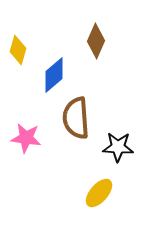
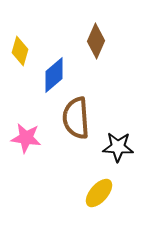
yellow diamond: moved 2 px right, 1 px down
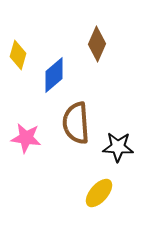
brown diamond: moved 1 px right, 3 px down
yellow diamond: moved 2 px left, 4 px down
brown semicircle: moved 5 px down
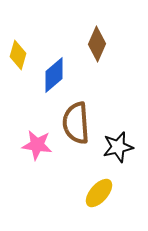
pink star: moved 11 px right, 7 px down
black star: rotated 16 degrees counterclockwise
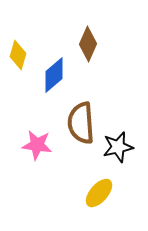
brown diamond: moved 9 px left
brown semicircle: moved 5 px right
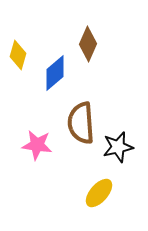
blue diamond: moved 1 px right, 2 px up
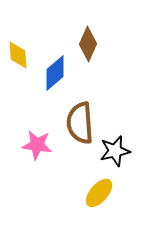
yellow diamond: rotated 20 degrees counterclockwise
brown semicircle: moved 1 px left
black star: moved 3 px left, 4 px down
